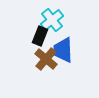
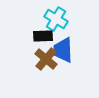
cyan cross: moved 4 px right, 1 px up; rotated 20 degrees counterclockwise
black rectangle: moved 3 px right; rotated 66 degrees clockwise
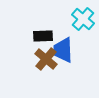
cyan cross: moved 27 px right; rotated 10 degrees clockwise
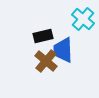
black rectangle: rotated 12 degrees counterclockwise
brown cross: moved 2 px down
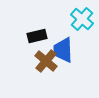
cyan cross: moved 1 px left
black rectangle: moved 6 px left
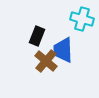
cyan cross: rotated 25 degrees counterclockwise
black rectangle: rotated 54 degrees counterclockwise
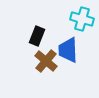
blue trapezoid: moved 5 px right
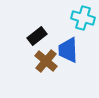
cyan cross: moved 1 px right, 1 px up
black rectangle: rotated 30 degrees clockwise
